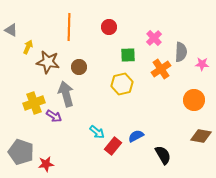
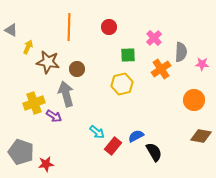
brown circle: moved 2 px left, 2 px down
black semicircle: moved 9 px left, 3 px up
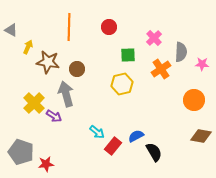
yellow cross: rotated 25 degrees counterclockwise
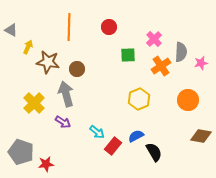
pink cross: moved 1 px down
pink star: moved 1 px left, 1 px up; rotated 16 degrees counterclockwise
orange cross: moved 3 px up
yellow hexagon: moved 17 px right, 15 px down; rotated 10 degrees counterclockwise
orange circle: moved 6 px left
purple arrow: moved 9 px right, 6 px down
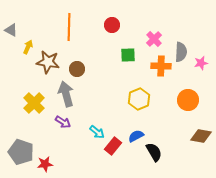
red circle: moved 3 px right, 2 px up
orange cross: rotated 36 degrees clockwise
red star: moved 1 px left
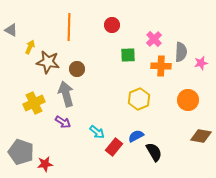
yellow arrow: moved 2 px right
yellow cross: rotated 20 degrees clockwise
red rectangle: moved 1 px right, 1 px down
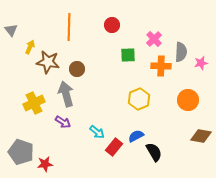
gray triangle: rotated 24 degrees clockwise
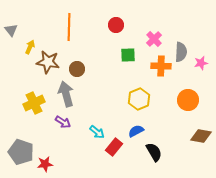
red circle: moved 4 px right
blue semicircle: moved 5 px up
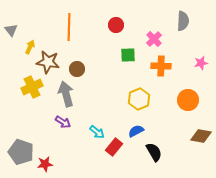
gray semicircle: moved 2 px right, 31 px up
yellow cross: moved 2 px left, 16 px up
